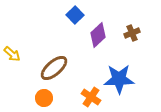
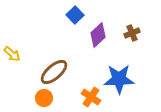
brown ellipse: moved 4 px down
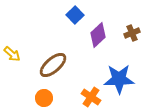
brown ellipse: moved 1 px left, 7 px up
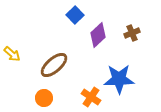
brown ellipse: moved 1 px right
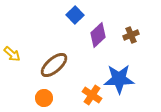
brown cross: moved 1 px left, 2 px down
orange cross: moved 1 px right, 2 px up
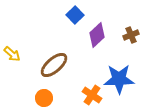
purple diamond: moved 1 px left
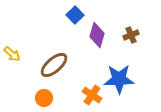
purple diamond: rotated 30 degrees counterclockwise
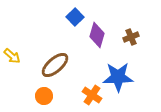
blue square: moved 2 px down
brown cross: moved 2 px down
yellow arrow: moved 2 px down
brown ellipse: moved 1 px right
blue star: moved 1 px left, 2 px up
orange circle: moved 2 px up
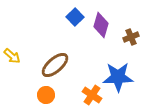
purple diamond: moved 4 px right, 10 px up
orange circle: moved 2 px right, 1 px up
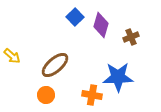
orange cross: rotated 24 degrees counterclockwise
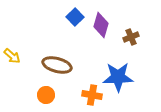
brown ellipse: moved 2 px right; rotated 56 degrees clockwise
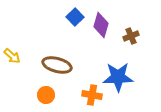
brown cross: moved 1 px up
